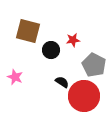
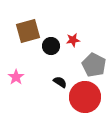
brown square: rotated 30 degrees counterclockwise
black circle: moved 4 px up
pink star: moved 1 px right; rotated 14 degrees clockwise
black semicircle: moved 2 px left
red circle: moved 1 px right, 1 px down
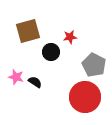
red star: moved 3 px left, 3 px up
black circle: moved 6 px down
pink star: rotated 21 degrees counterclockwise
black semicircle: moved 25 px left
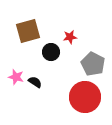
gray pentagon: moved 1 px left, 1 px up
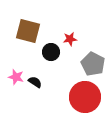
brown square: rotated 30 degrees clockwise
red star: moved 2 px down
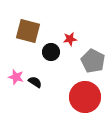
gray pentagon: moved 3 px up
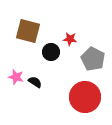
red star: rotated 16 degrees clockwise
gray pentagon: moved 2 px up
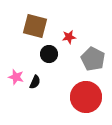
brown square: moved 7 px right, 5 px up
red star: moved 1 px left, 2 px up; rotated 16 degrees counterclockwise
black circle: moved 2 px left, 2 px down
black semicircle: rotated 80 degrees clockwise
red circle: moved 1 px right
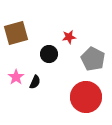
brown square: moved 19 px left, 7 px down; rotated 30 degrees counterclockwise
pink star: rotated 21 degrees clockwise
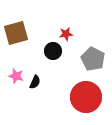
red star: moved 3 px left, 3 px up
black circle: moved 4 px right, 3 px up
pink star: moved 1 px up; rotated 21 degrees counterclockwise
